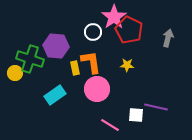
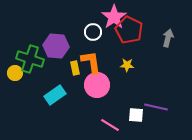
pink circle: moved 4 px up
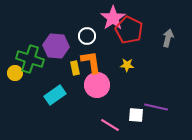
pink star: moved 1 px left, 1 px down
white circle: moved 6 px left, 4 px down
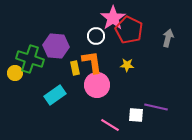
white circle: moved 9 px right
orange L-shape: moved 1 px right
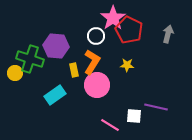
gray arrow: moved 4 px up
orange L-shape: rotated 40 degrees clockwise
yellow rectangle: moved 1 px left, 2 px down
white square: moved 2 px left, 1 px down
